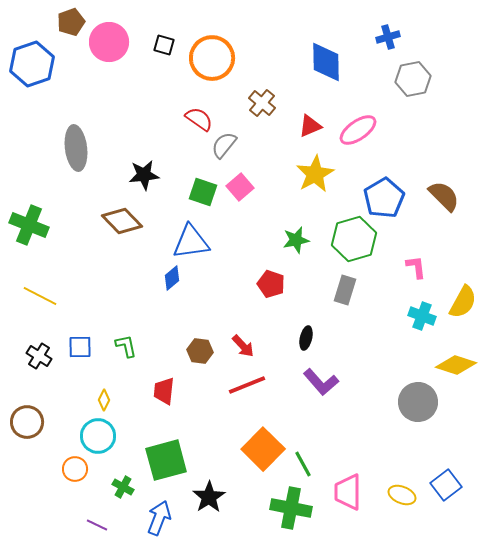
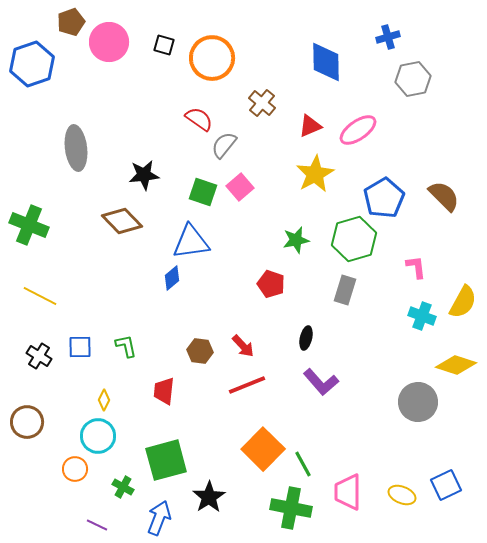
blue square at (446, 485): rotated 12 degrees clockwise
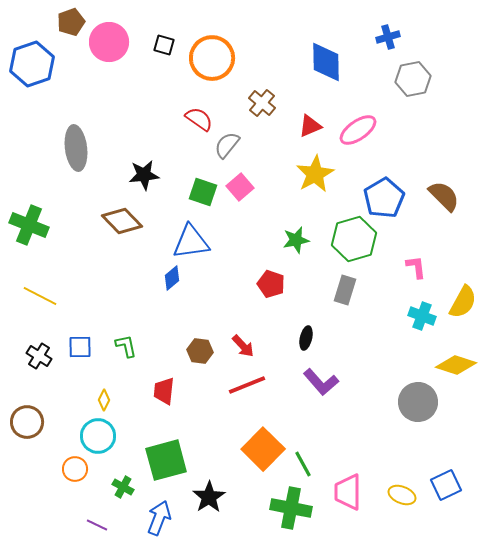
gray semicircle at (224, 145): moved 3 px right
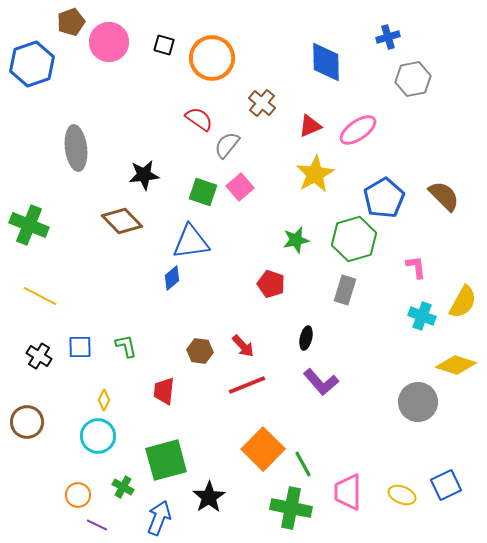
orange circle at (75, 469): moved 3 px right, 26 px down
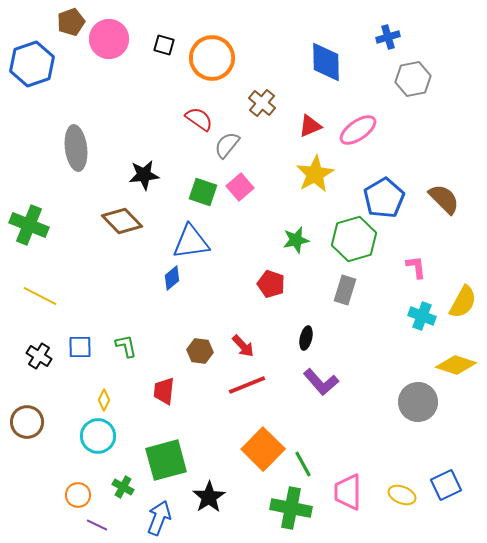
pink circle at (109, 42): moved 3 px up
brown semicircle at (444, 196): moved 3 px down
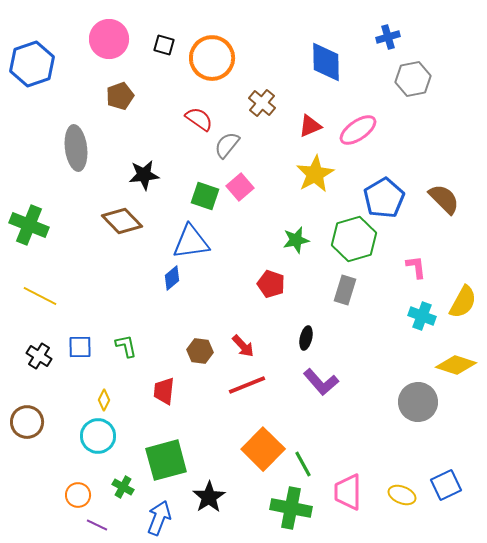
brown pentagon at (71, 22): moved 49 px right, 74 px down
green square at (203, 192): moved 2 px right, 4 px down
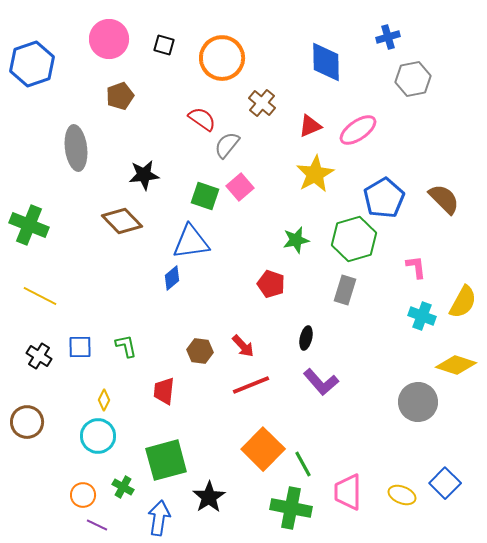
orange circle at (212, 58): moved 10 px right
red semicircle at (199, 119): moved 3 px right
red line at (247, 385): moved 4 px right
blue square at (446, 485): moved 1 px left, 2 px up; rotated 20 degrees counterclockwise
orange circle at (78, 495): moved 5 px right
blue arrow at (159, 518): rotated 12 degrees counterclockwise
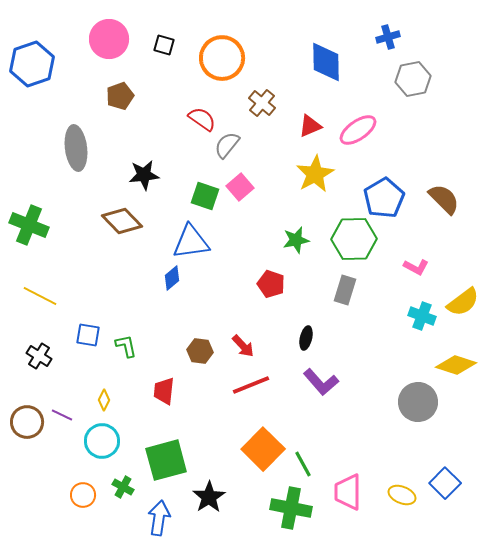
green hexagon at (354, 239): rotated 15 degrees clockwise
pink L-shape at (416, 267): rotated 125 degrees clockwise
yellow semicircle at (463, 302): rotated 24 degrees clockwise
blue square at (80, 347): moved 8 px right, 12 px up; rotated 10 degrees clockwise
cyan circle at (98, 436): moved 4 px right, 5 px down
purple line at (97, 525): moved 35 px left, 110 px up
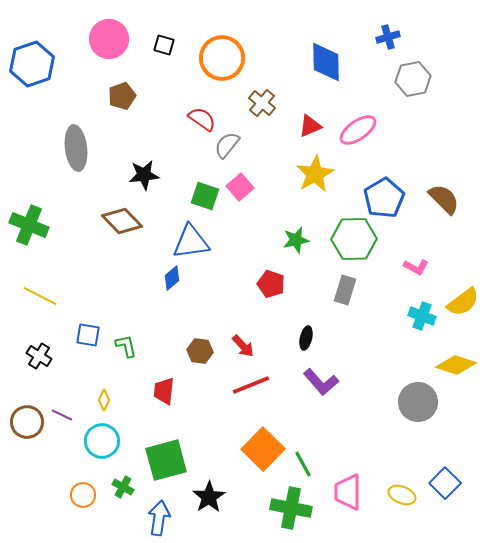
brown pentagon at (120, 96): moved 2 px right
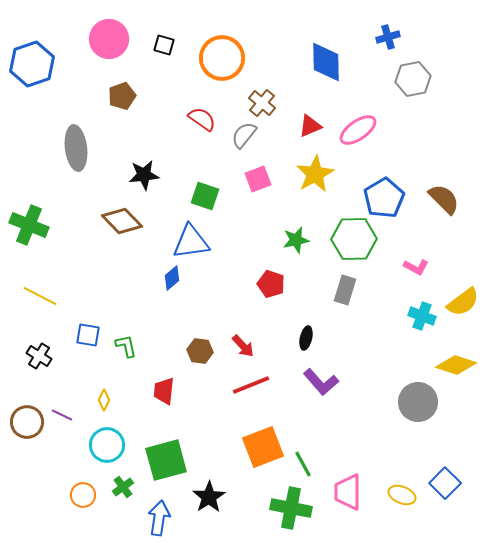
gray semicircle at (227, 145): moved 17 px right, 10 px up
pink square at (240, 187): moved 18 px right, 8 px up; rotated 20 degrees clockwise
cyan circle at (102, 441): moved 5 px right, 4 px down
orange square at (263, 449): moved 2 px up; rotated 24 degrees clockwise
green cross at (123, 487): rotated 25 degrees clockwise
